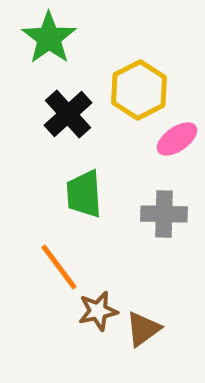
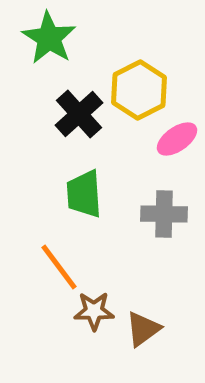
green star: rotated 4 degrees counterclockwise
black cross: moved 11 px right
brown star: moved 4 px left; rotated 12 degrees clockwise
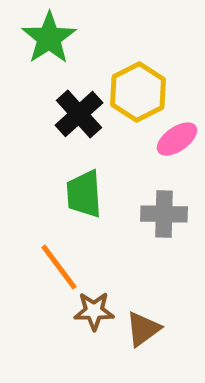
green star: rotated 6 degrees clockwise
yellow hexagon: moved 1 px left, 2 px down
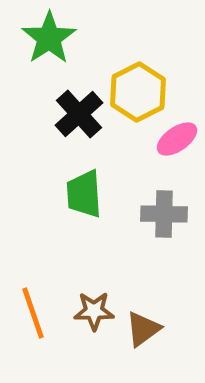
orange line: moved 26 px left, 46 px down; rotated 18 degrees clockwise
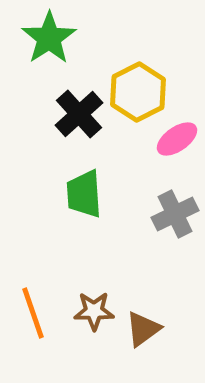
gray cross: moved 11 px right; rotated 27 degrees counterclockwise
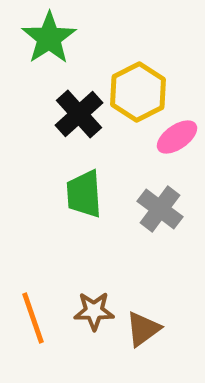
pink ellipse: moved 2 px up
gray cross: moved 15 px left, 5 px up; rotated 27 degrees counterclockwise
orange line: moved 5 px down
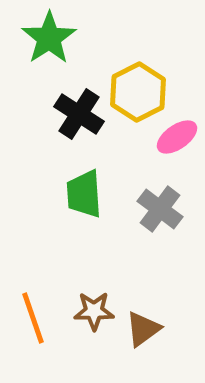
black cross: rotated 15 degrees counterclockwise
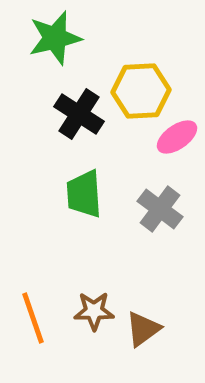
green star: moved 6 px right; rotated 20 degrees clockwise
yellow hexagon: moved 3 px right, 1 px up; rotated 24 degrees clockwise
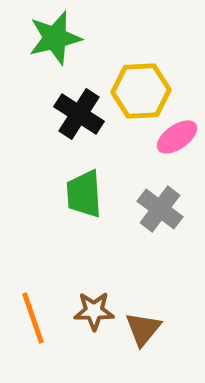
brown triangle: rotated 15 degrees counterclockwise
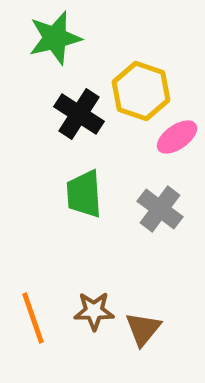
yellow hexagon: rotated 22 degrees clockwise
